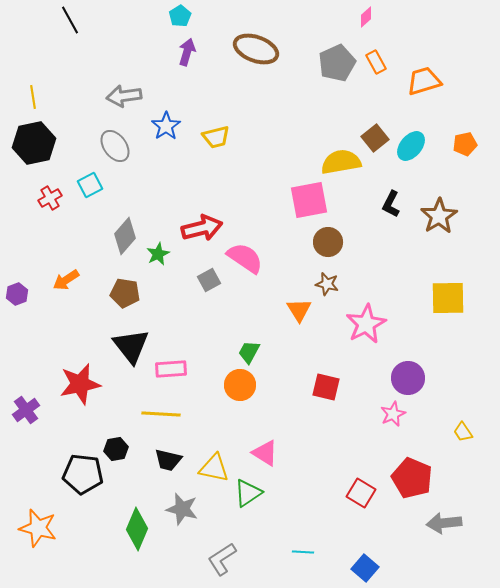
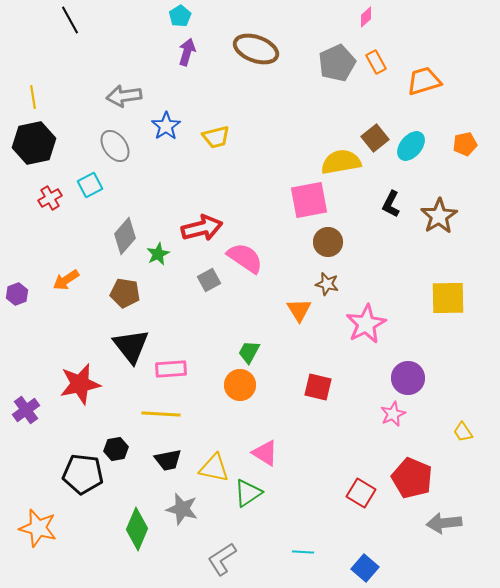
red square at (326, 387): moved 8 px left
black trapezoid at (168, 460): rotated 24 degrees counterclockwise
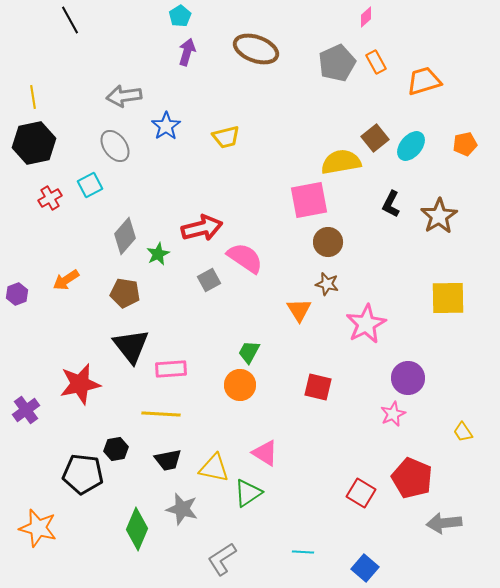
yellow trapezoid at (216, 137): moved 10 px right
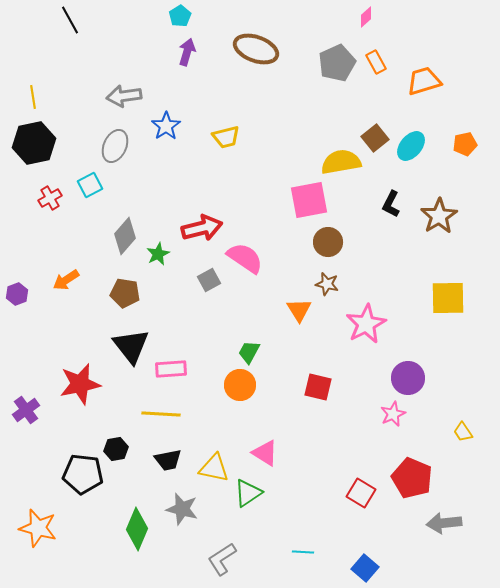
gray ellipse at (115, 146): rotated 60 degrees clockwise
